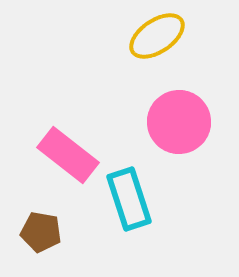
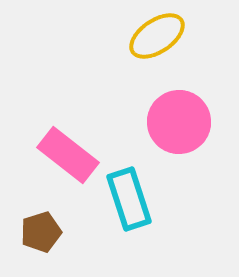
brown pentagon: rotated 27 degrees counterclockwise
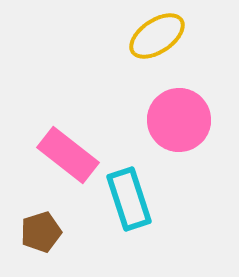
pink circle: moved 2 px up
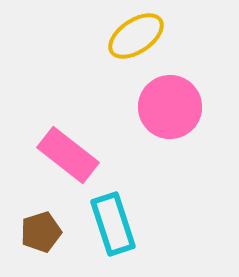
yellow ellipse: moved 21 px left
pink circle: moved 9 px left, 13 px up
cyan rectangle: moved 16 px left, 25 px down
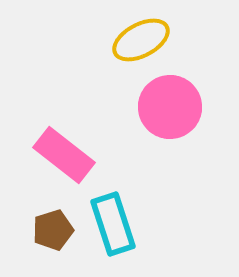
yellow ellipse: moved 5 px right, 4 px down; rotated 6 degrees clockwise
pink rectangle: moved 4 px left
brown pentagon: moved 12 px right, 2 px up
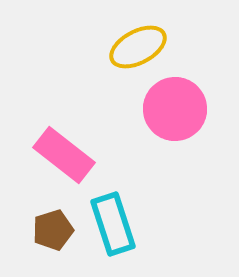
yellow ellipse: moved 3 px left, 7 px down
pink circle: moved 5 px right, 2 px down
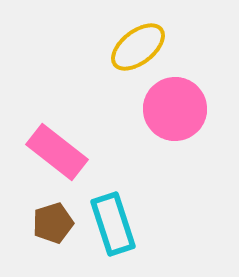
yellow ellipse: rotated 10 degrees counterclockwise
pink rectangle: moved 7 px left, 3 px up
brown pentagon: moved 7 px up
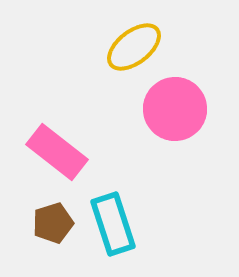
yellow ellipse: moved 4 px left
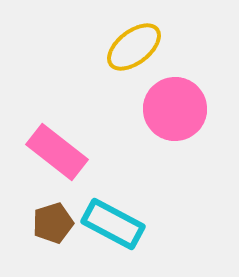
cyan rectangle: rotated 44 degrees counterclockwise
